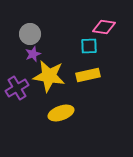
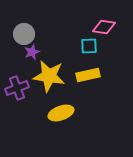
gray circle: moved 6 px left
purple star: moved 1 px left, 2 px up
purple cross: rotated 10 degrees clockwise
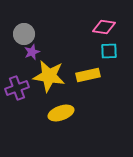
cyan square: moved 20 px right, 5 px down
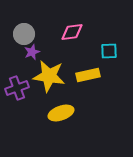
pink diamond: moved 32 px left, 5 px down; rotated 15 degrees counterclockwise
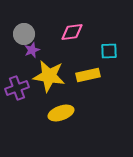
purple star: moved 2 px up
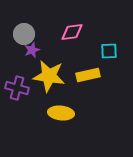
purple cross: rotated 35 degrees clockwise
yellow ellipse: rotated 25 degrees clockwise
